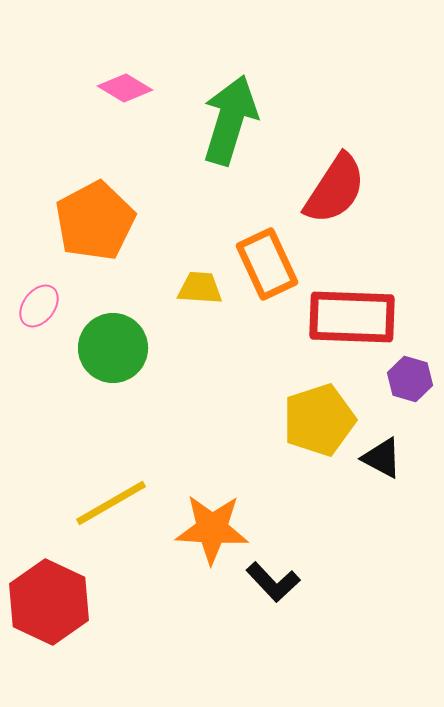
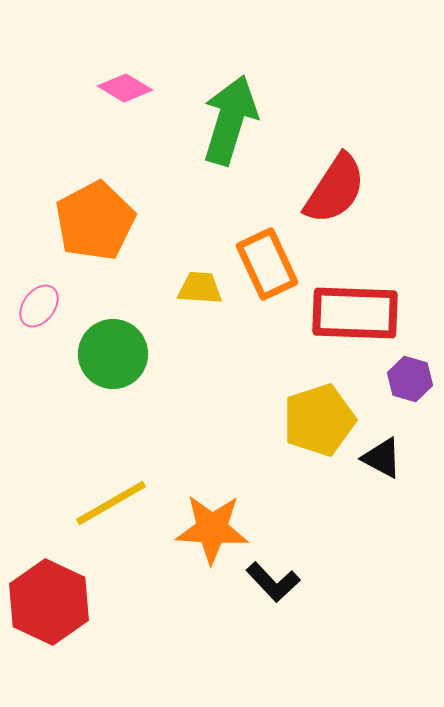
red rectangle: moved 3 px right, 4 px up
green circle: moved 6 px down
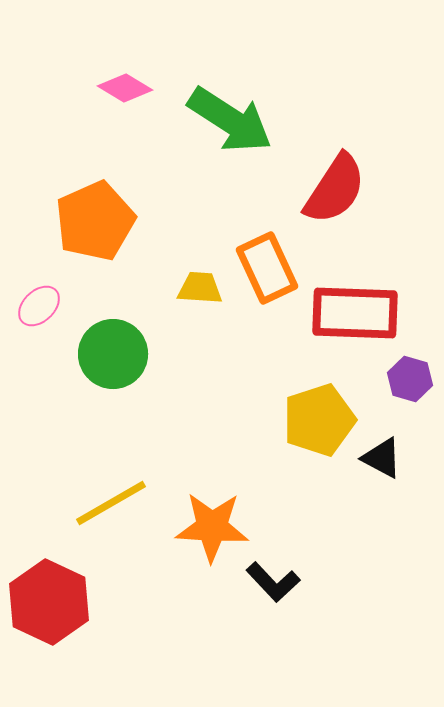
green arrow: rotated 106 degrees clockwise
orange pentagon: rotated 4 degrees clockwise
orange rectangle: moved 4 px down
pink ellipse: rotated 9 degrees clockwise
orange star: moved 2 px up
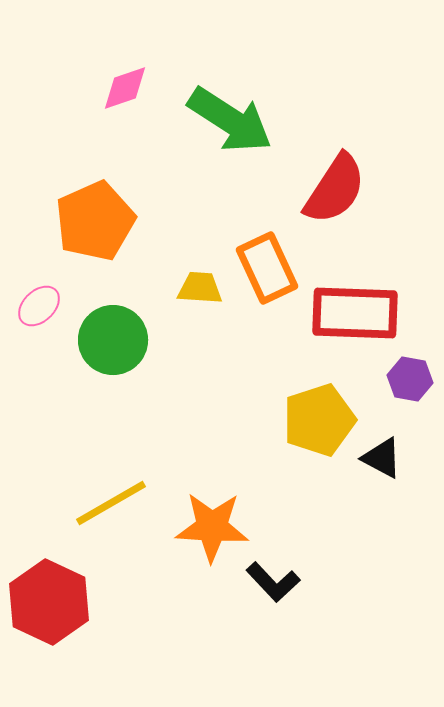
pink diamond: rotated 50 degrees counterclockwise
green circle: moved 14 px up
purple hexagon: rotated 6 degrees counterclockwise
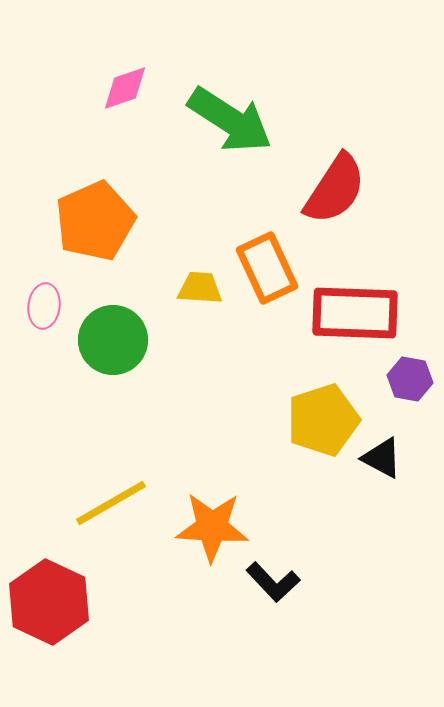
pink ellipse: moved 5 px right; rotated 39 degrees counterclockwise
yellow pentagon: moved 4 px right
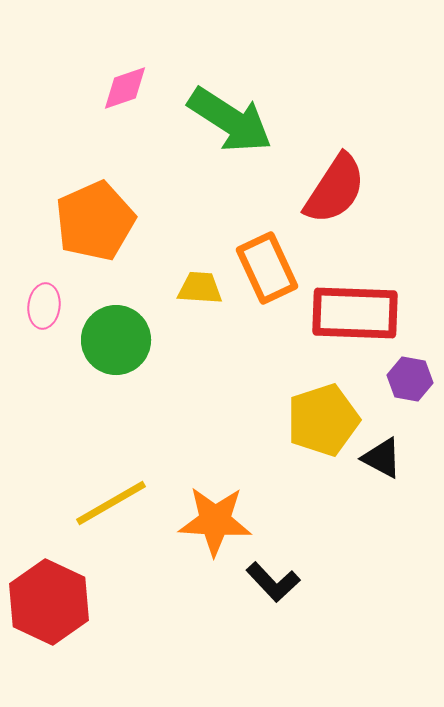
green circle: moved 3 px right
orange star: moved 3 px right, 6 px up
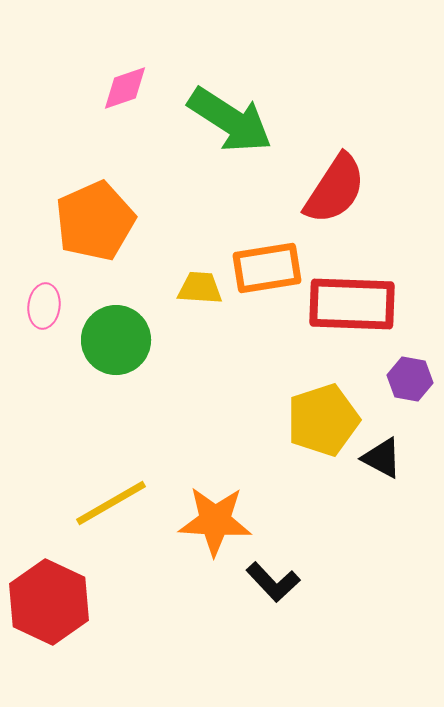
orange rectangle: rotated 74 degrees counterclockwise
red rectangle: moved 3 px left, 9 px up
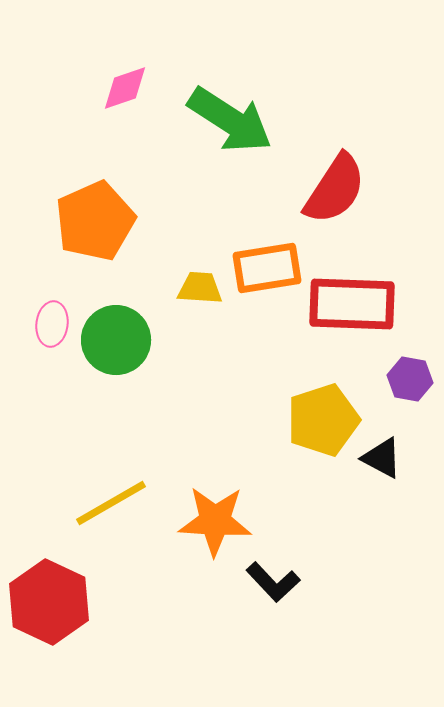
pink ellipse: moved 8 px right, 18 px down
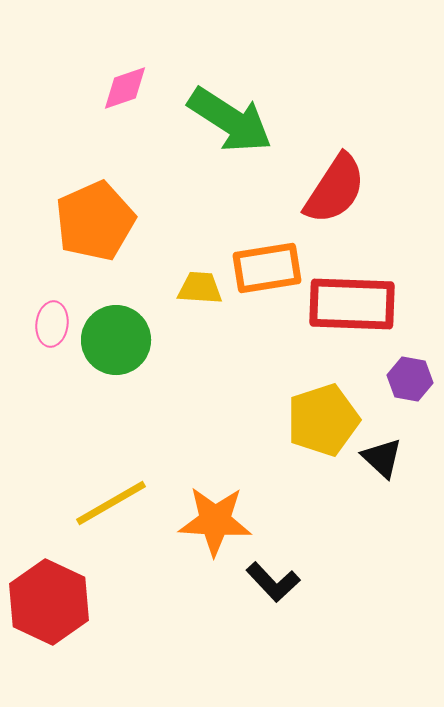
black triangle: rotated 15 degrees clockwise
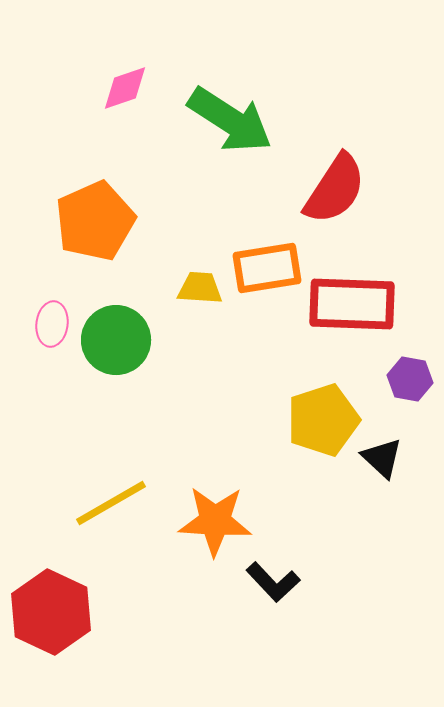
red hexagon: moved 2 px right, 10 px down
